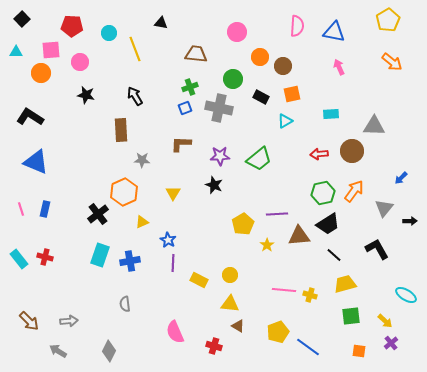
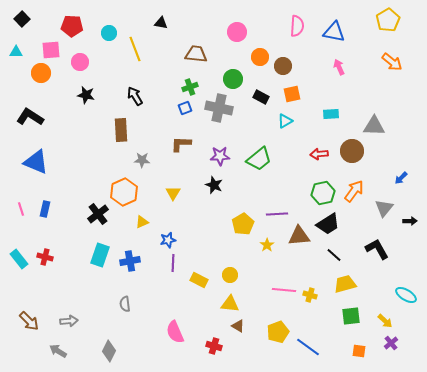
blue star at (168, 240): rotated 28 degrees clockwise
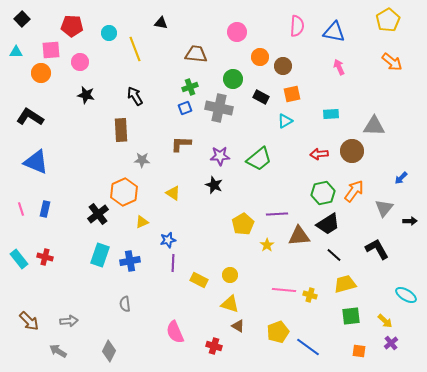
yellow triangle at (173, 193): rotated 28 degrees counterclockwise
yellow triangle at (230, 304): rotated 12 degrees clockwise
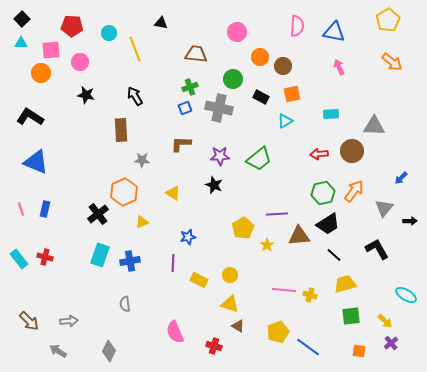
cyan triangle at (16, 52): moved 5 px right, 9 px up
yellow pentagon at (243, 224): moved 4 px down
blue star at (168, 240): moved 20 px right, 3 px up
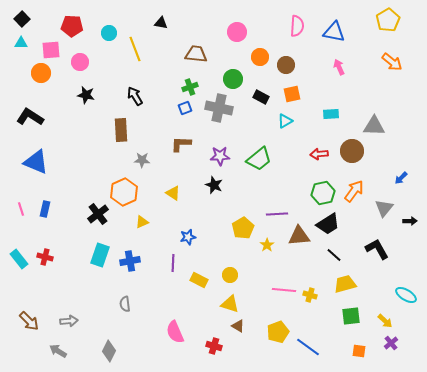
brown circle at (283, 66): moved 3 px right, 1 px up
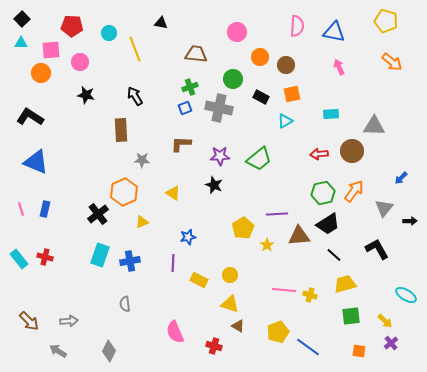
yellow pentagon at (388, 20): moved 2 px left, 1 px down; rotated 25 degrees counterclockwise
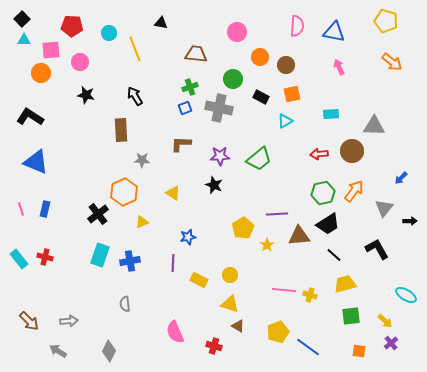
cyan triangle at (21, 43): moved 3 px right, 3 px up
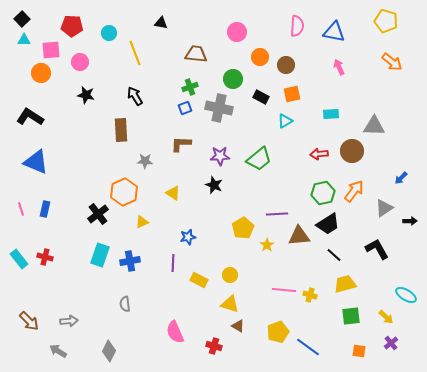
yellow line at (135, 49): moved 4 px down
gray star at (142, 160): moved 3 px right, 1 px down
gray triangle at (384, 208): rotated 18 degrees clockwise
yellow arrow at (385, 321): moved 1 px right, 4 px up
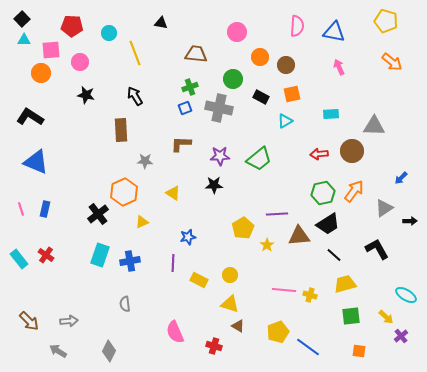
black star at (214, 185): rotated 24 degrees counterclockwise
red cross at (45, 257): moved 1 px right, 2 px up; rotated 21 degrees clockwise
purple cross at (391, 343): moved 10 px right, 7 px up
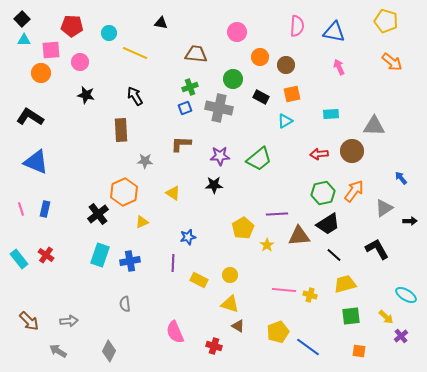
yellow line at (135, 53): rotated 45 degrees counterclockwise
blue arrow at (401, 178): rotated 96 degrees clockwise
